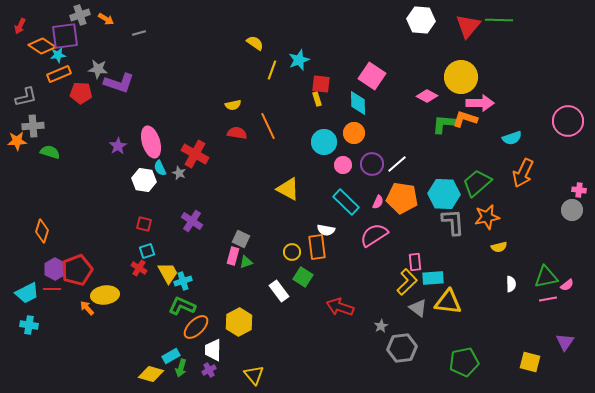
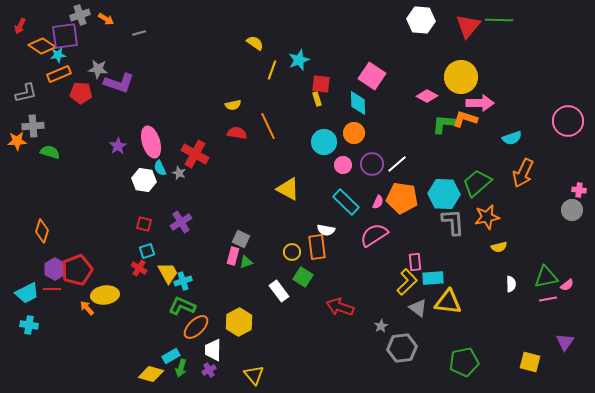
gray L-shape at (26, 97): moved 4 px up
purple cross at (192, 221): moved 11 px left, 1 px down; rotated 25 degrees clockwise
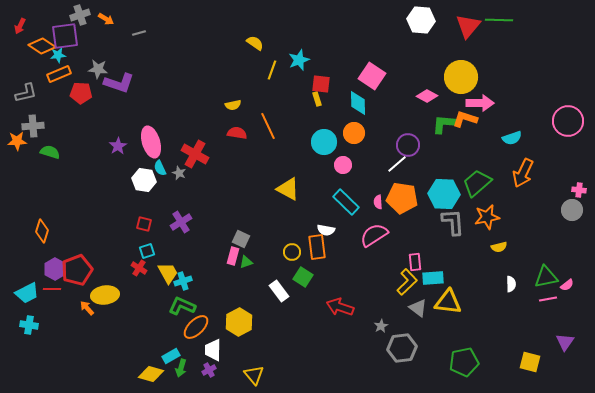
purple circle at (372, 164): moved 36 px right, 19 px up
pink semicircle at (378, 202): rotated 152 degrees clockwise
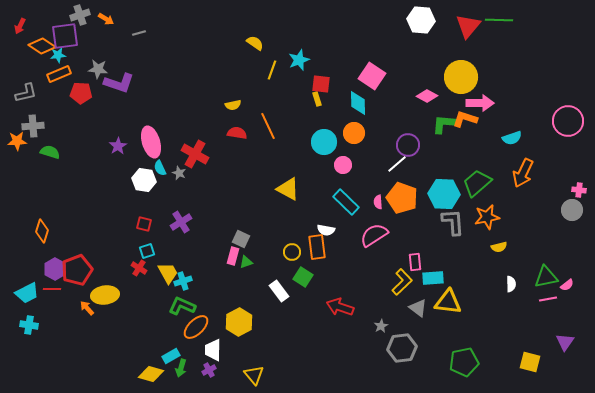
orange pentagon at (402, 198): rotated 12 degrees clockwise
yellow L-shape at (407, 282): moved 5 px left
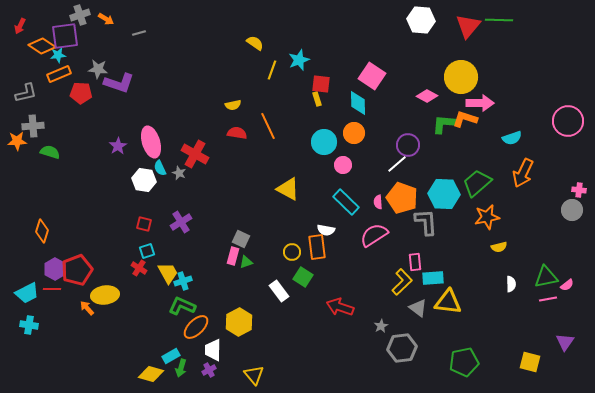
gray L-shape at (453, 222): moved 27 px left
